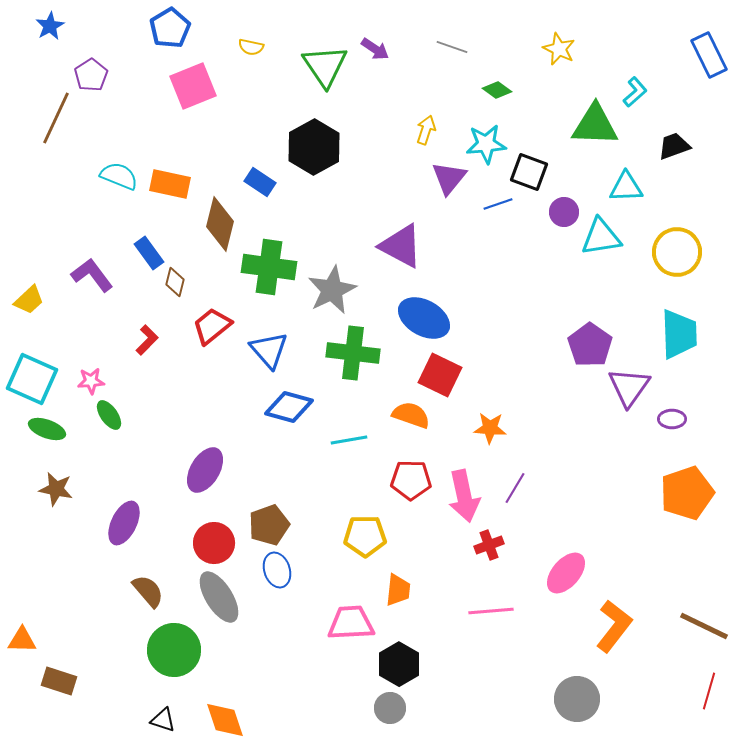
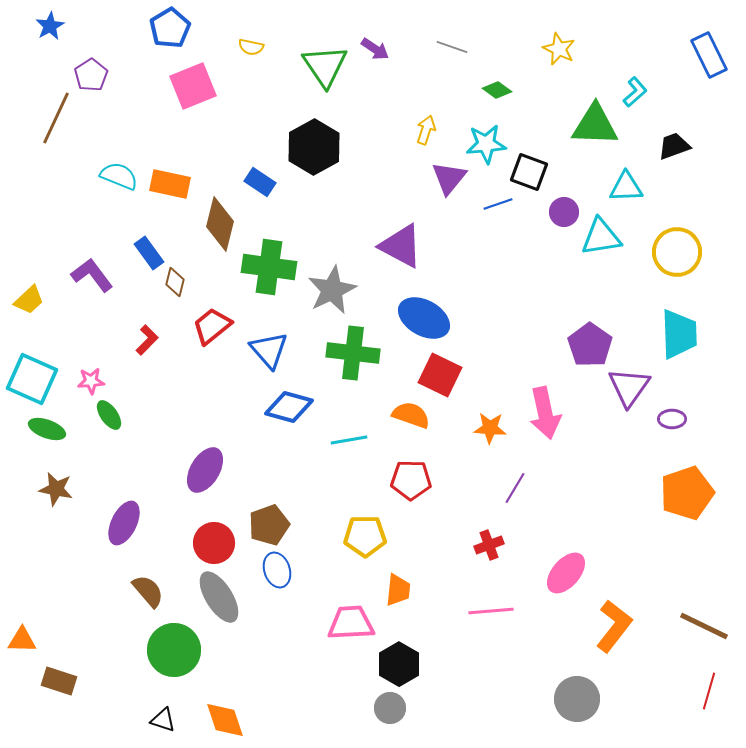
pink arrow at (464, 496): moved 81 px right, 83 px up
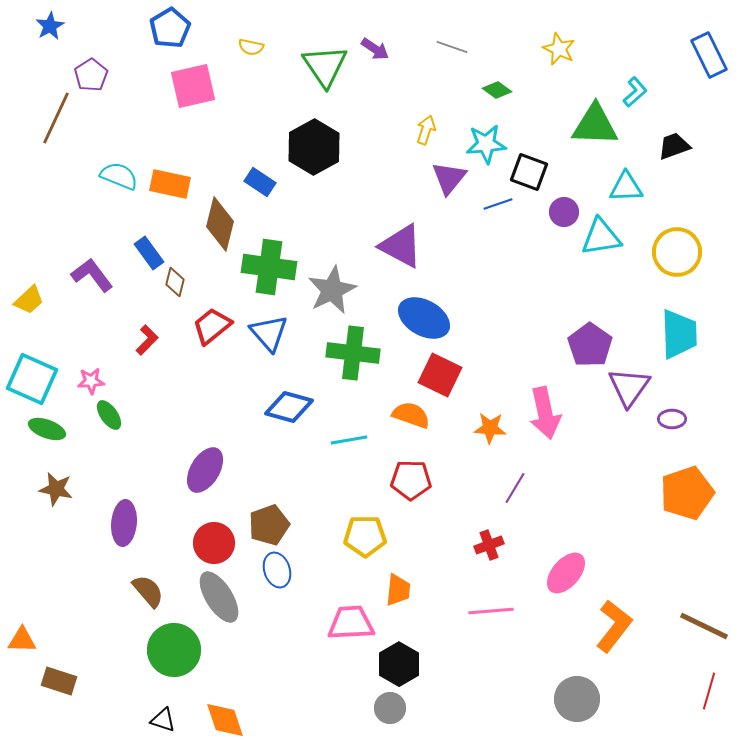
pink square at (193, 86): rotated 9 degrees clockwise
blue triangle at (269, 350): moved 17 px up
purple ellipse at (124, 523): rotated 21 degrees counterclockwise
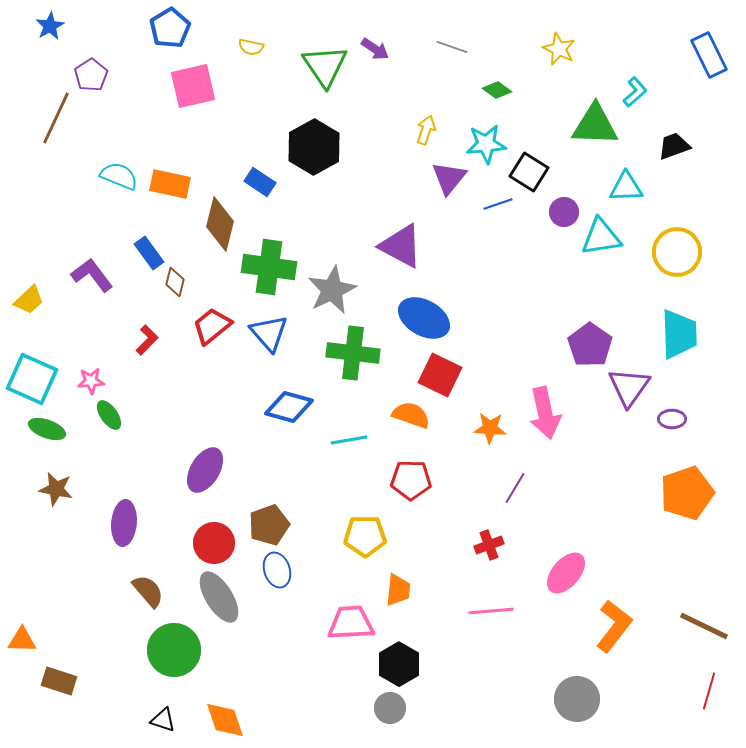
black square at (529, 172): rotated 12 degrees clockwise
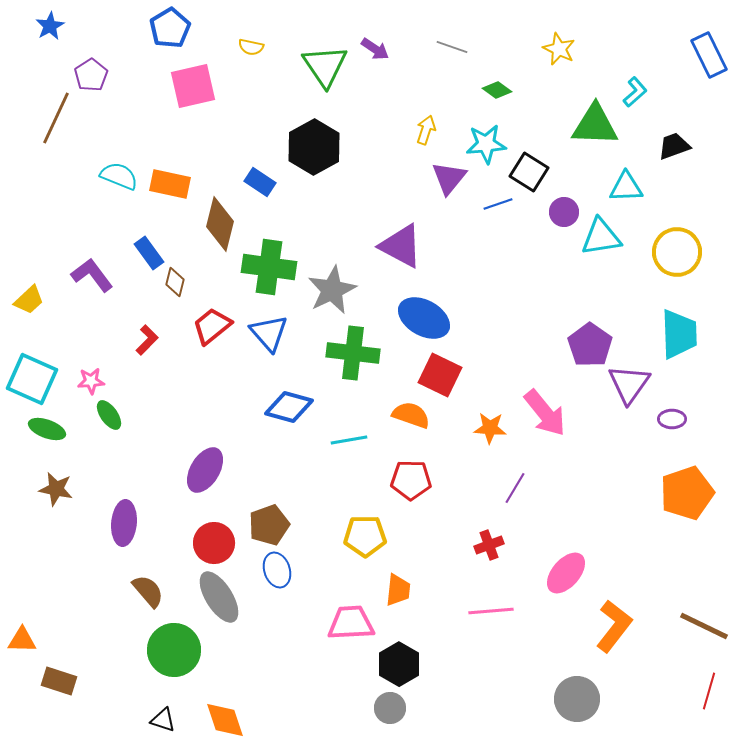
purple triangle at (629, 387): moved 3 px up
pink arrow at (545, 413): rotated 27 degrees counterclockwise
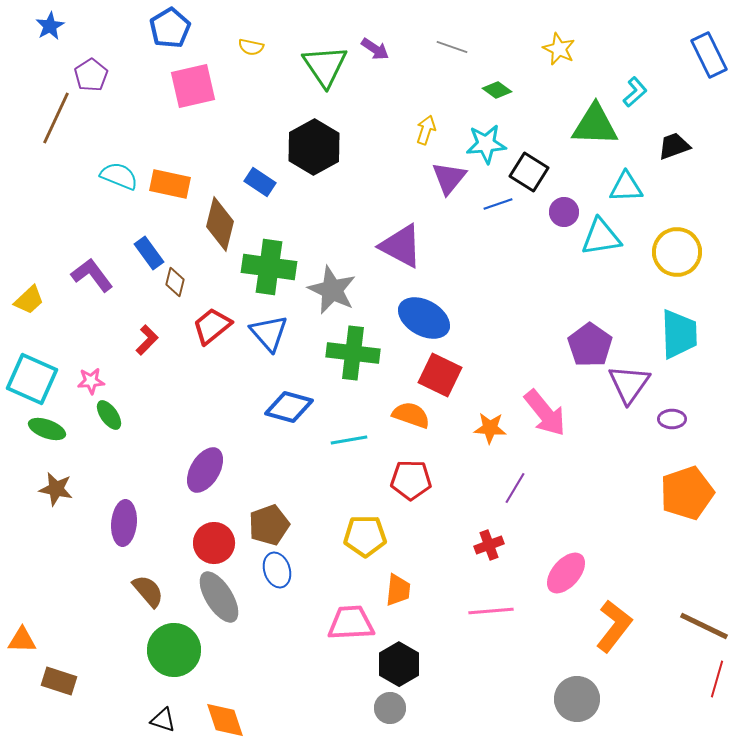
gray star at (332, 290): rotated 21 degrees counterclockwise
red line at (709, 691): moved 8 px right, 12 px up
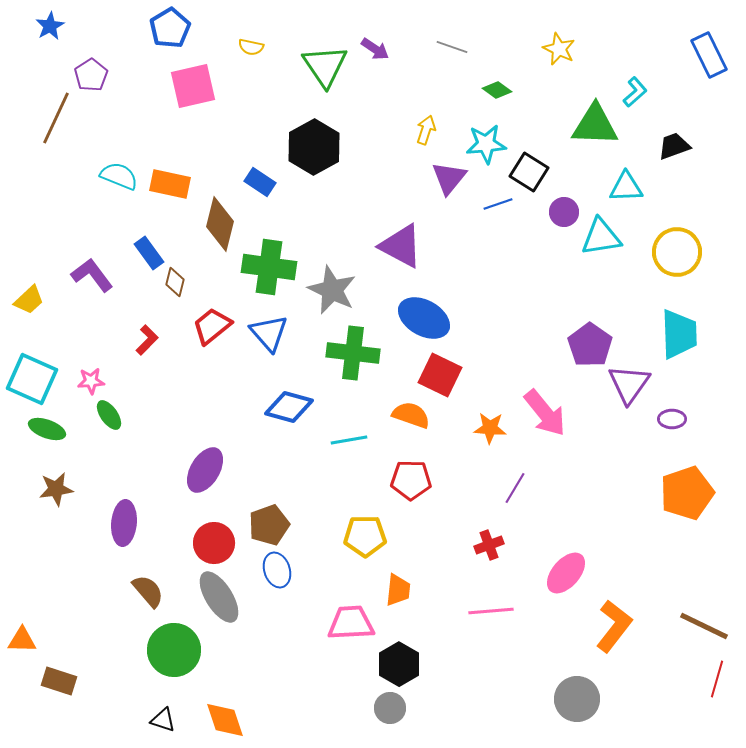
brown star at (56, 489): rotated 20 degrees counterclockwise
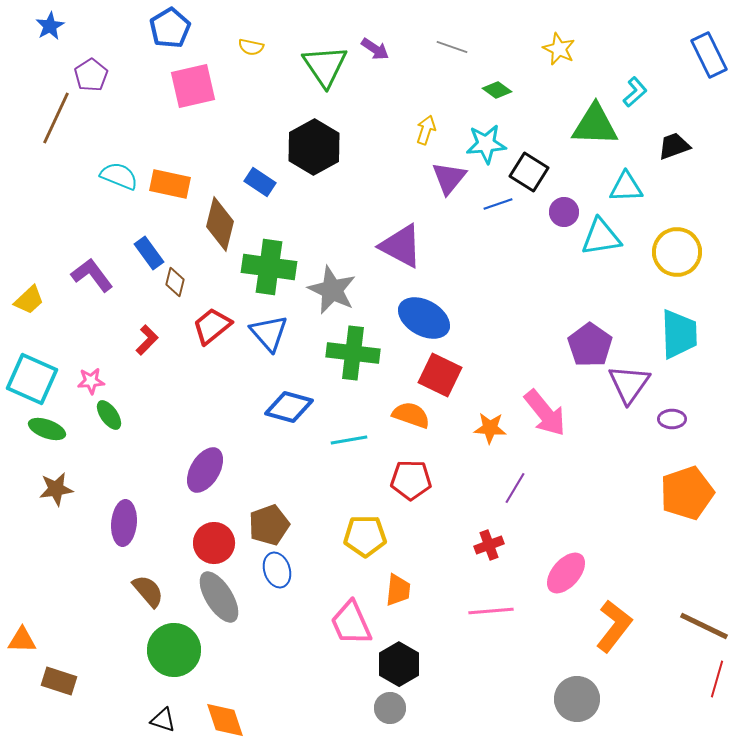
pink trapezoid at (351, 623): rotated 111 degrees counterclockwise
